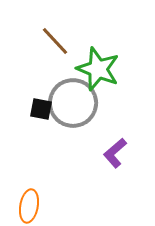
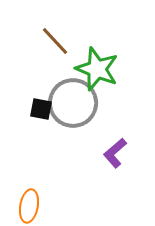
green star: moved 1 px left
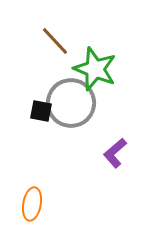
green star: moved 2 px left
gray circle: moved 2 px left
black square: moved 2 px down
orange ellipse: moved 3 px right, 2 px up
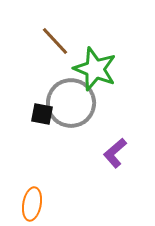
black square: moved 1 px right, 3 px down
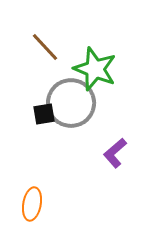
brown line: moved 10 px left, 6 px down
black square: moved 2 px right; rotated 20 degrees counterclockwise
